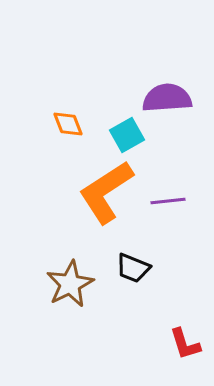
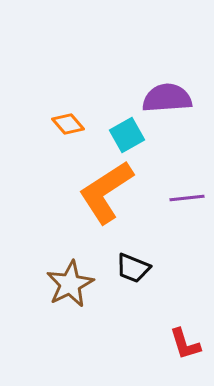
orange diamond: rotated 20 degrees counterclockwise
purple line: moved 19 px right, 3 px up
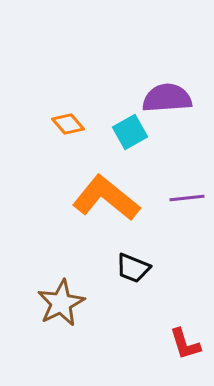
cyan square: moved 3 px right, 3 px up
orange L-shape: moved 6 px down; rotated 72 degrees clockwise
brown star: moved 9 px left, 19 px down
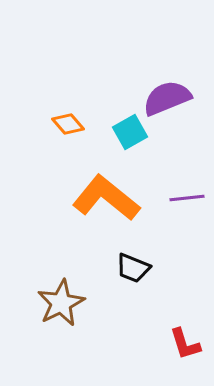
purple semicircle: rotated 18 degrees counterclockwise
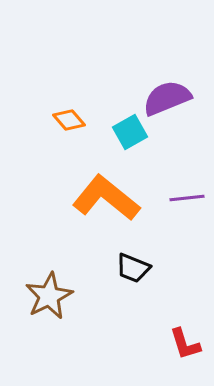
orange diamond: moved 1 px right, 4 px up
brown star: moved 12 px left, 7 px up
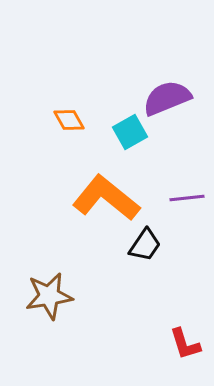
orange diamond: rotated 12 degrees clockwise
black trapezoid: moved 12 px right, 23 px up; rotated 78 degrees counterclockwise
brown star: rotated 18 degrees clockwise
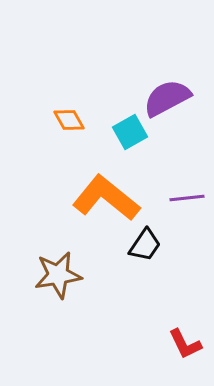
purple semicircle: rotated 6 degrees counterclockwise
brown star: moved 9 px right, 21 px up
red L-shape: rotated 9 degrees counterclockwise
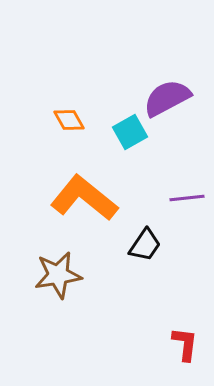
orange L-shape: moved 22 px left
red L-shape: rotated 147 degrees counterclockwise
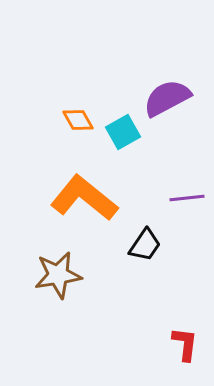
orange diamond: moved 9 px right
cyan square: moved 7 px left
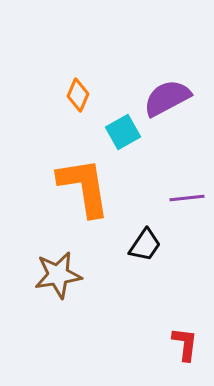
orange diamond: moved 25 px up; rotated 52 degrees clockwise
orange L-shape: moved 11 px up; rotated 42 degrees clockwise
